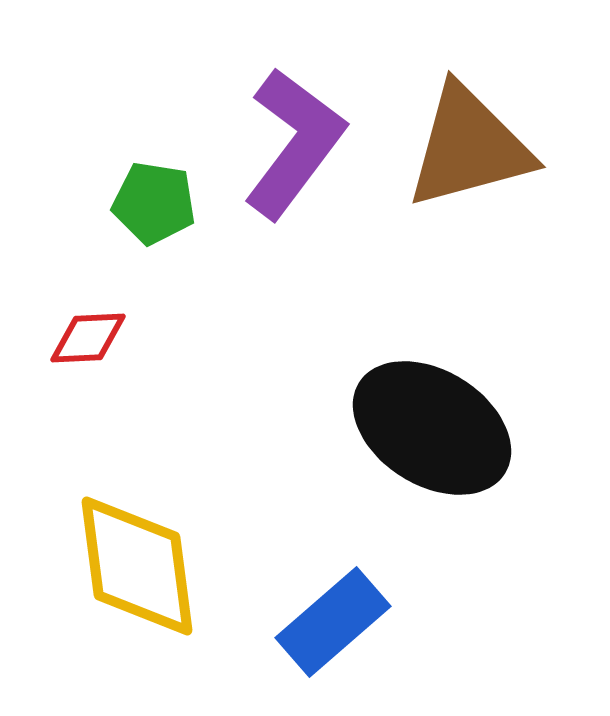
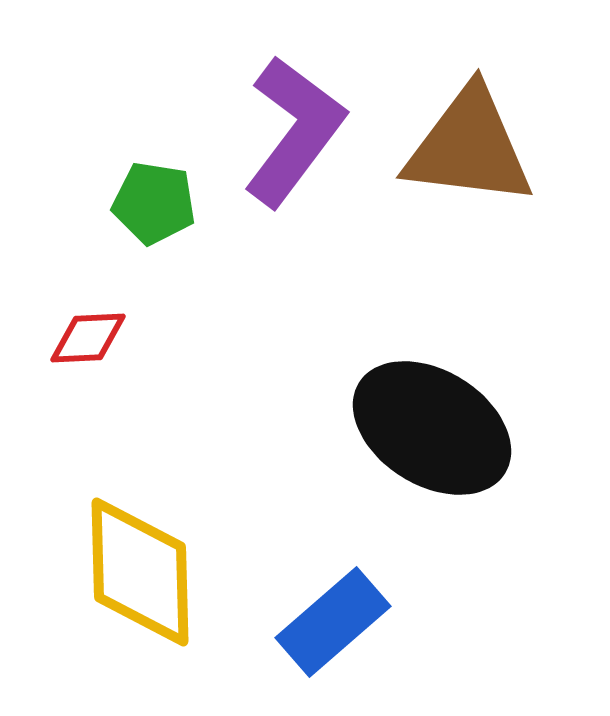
purple L-shape: moved 12 px up
brown triangle: rotated 22 degrees clockwise
yellow diamond: moved 3 px right, 6 px down; rotated 6 degrees clockwise
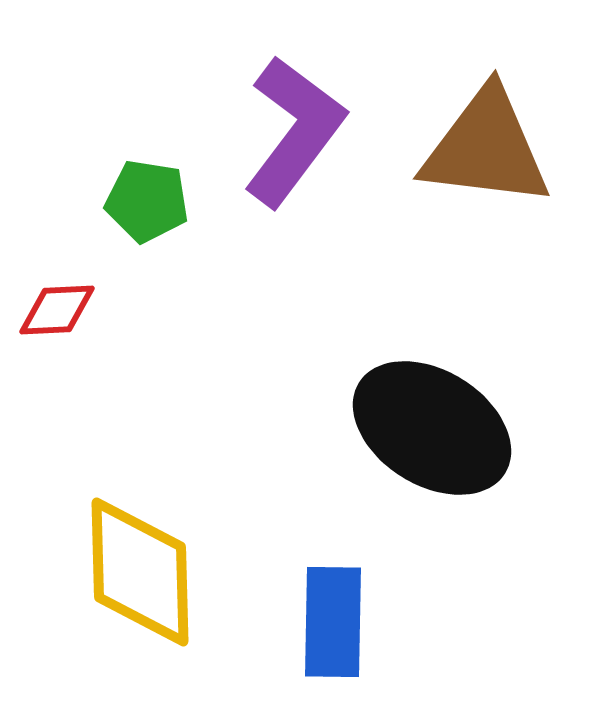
brown triangle: moved 17 px right, 1 px down
green pentagon: moved 7 px left, 2 px up
red diamond: moved 31 px left, 28 px up
blue rectangle: rotated 48 degrees counterclockwise
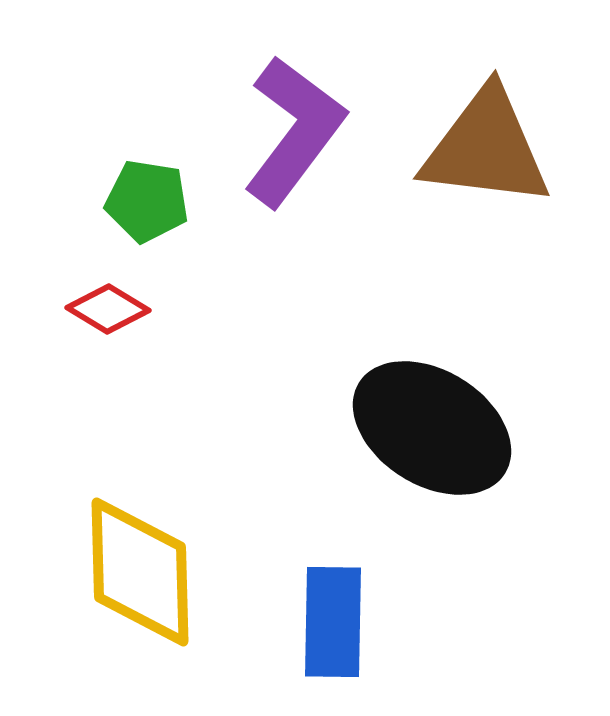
red diamond: moved 51 px right, 1 px up; rotated 34 degrees clockwise
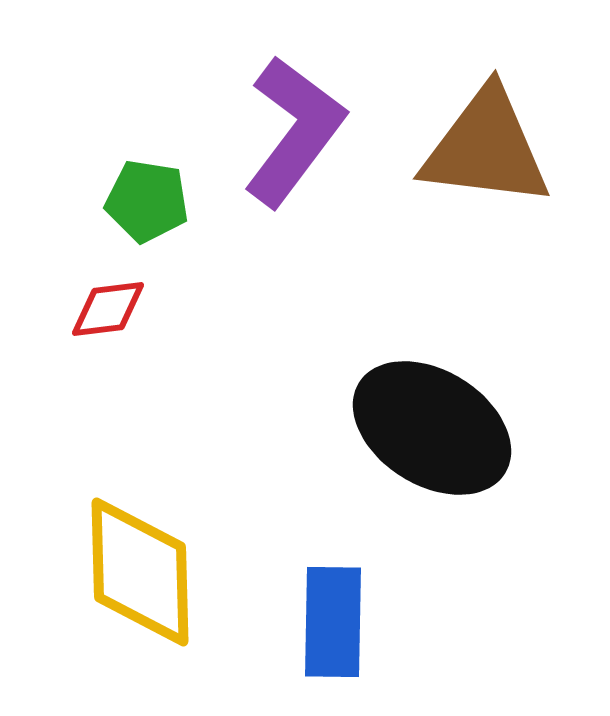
red diamond: rotated 38 degrees counterclockwise
